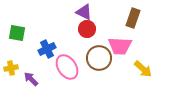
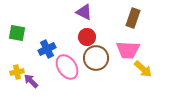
red circle: moved 8 px down
pink trapezoid: moved 8 px right, 4 px down
brown circle: moved 3 px left
yellow cross: moved 6 px right, 4 px down
purple arrow: moved 2 px down
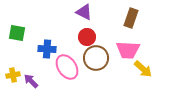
brown rectangle: moved 2 px left
blue cross: rotated 30 degrees clockwise
yellow cross: moved 4 px left, 3 px down
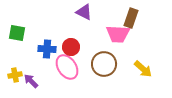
red circle: moved 16 px left, 10 px down
pink trapezoid: moved 10 px left, 16 px up
brown circle: moved 8 px right, 6 px down
yellow cross: moved 2 px right
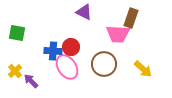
blue cross: moved 6 px right, 2 px down
yellow cross: moved 4 px up; rotated 32 degrees counterclockwise
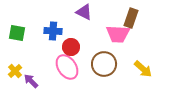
blue cross: moved 20 px up
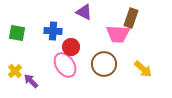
pink ellipse: moved 2 px left, 2 px up
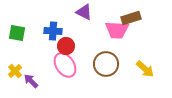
brown rectangle: rotated 54 degrees clockwise
pink trapezoid: moved 1 px left, 4 px up
red circle: moved 5 px left, 1 px up
brown circle: moved 2 px right
yellow arrow: moved 2 px right
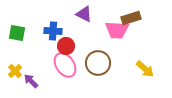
purple triangle: moved 2 px down
brown circle: moved 8 px left, 1 px up
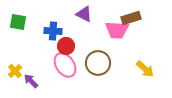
green square: moved 1 px right, 11 px up
